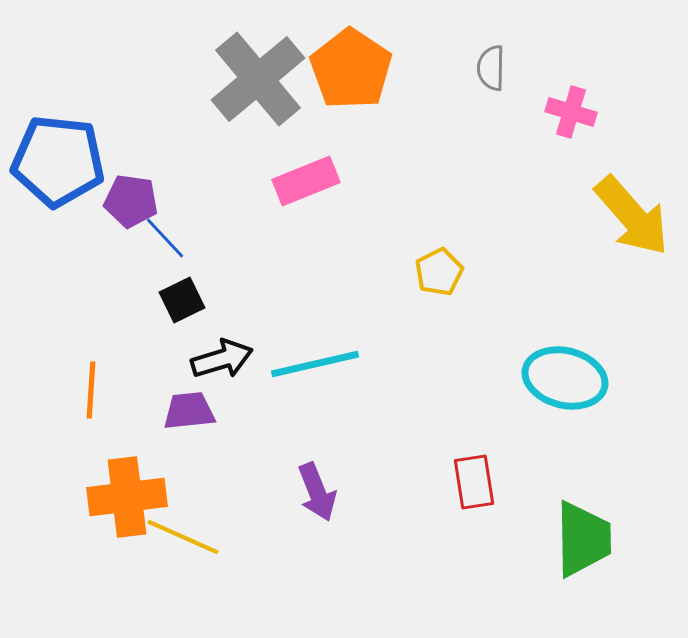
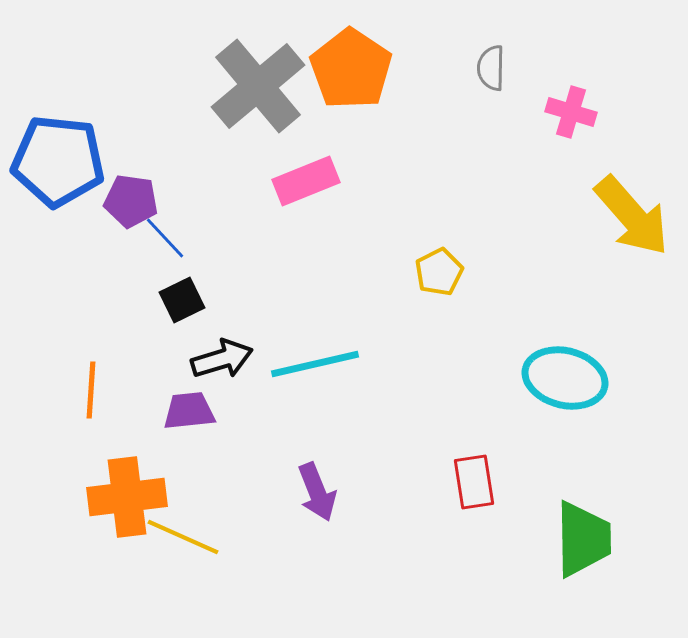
gray cross: moved 7 px down
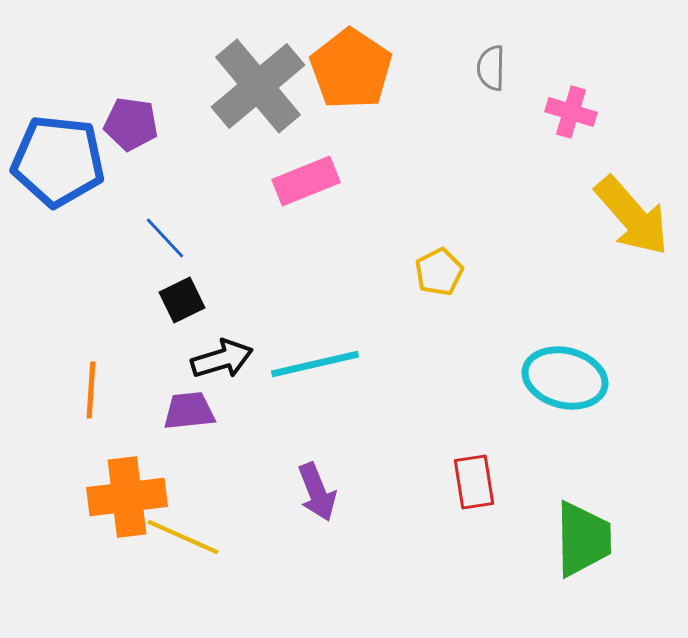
purple pentagon: moved 77 px up
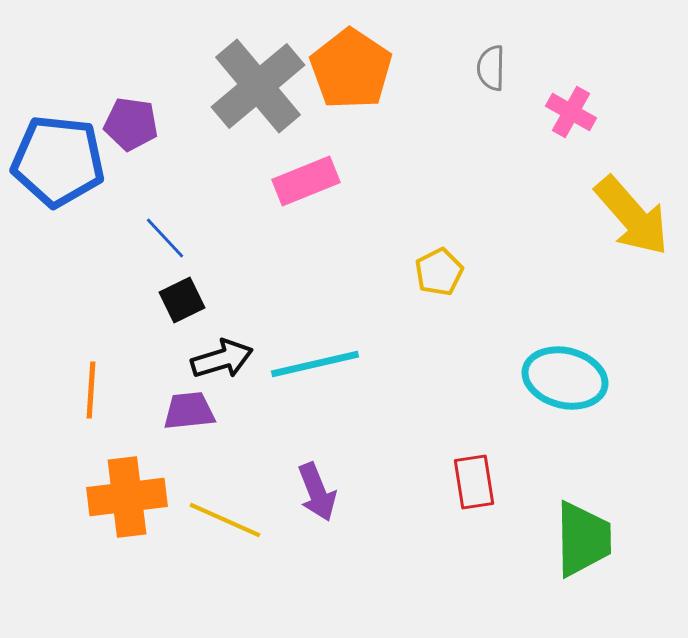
pink cross: rotated 12 degrees clockwise
yellow line: moved 42 px right, 17 px up
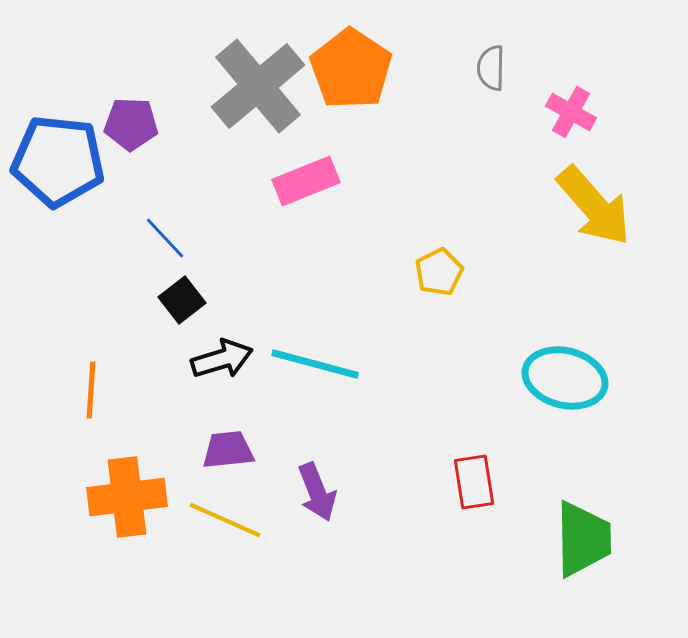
purple pentagon: rotated 6 degrees counterclockwise
yellow arrow: moved 38 px left, 10 px up
black square: rotated 12 degrees counterclockwise
cyan line: rotated 28 degrees clockwise
purple trapezoid: moved 39 px right, 39 px down
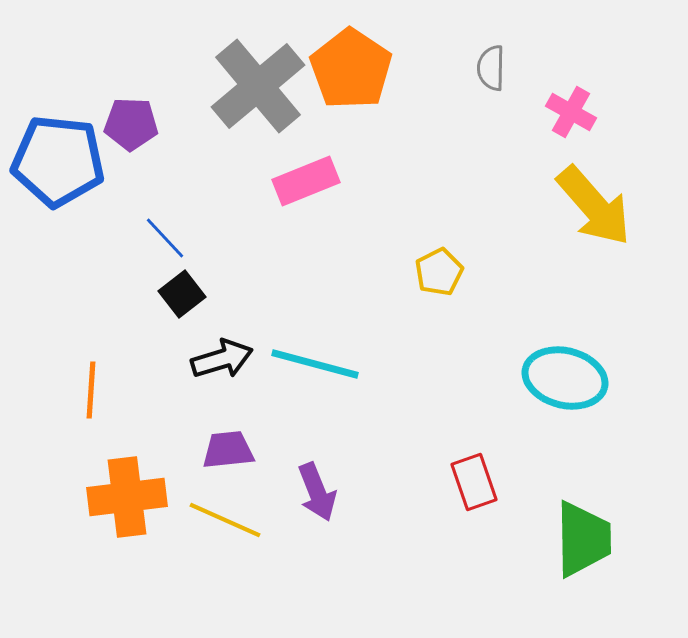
black square: moved 6 px up
red rectangle: rotated 10 degrees counterclockwise
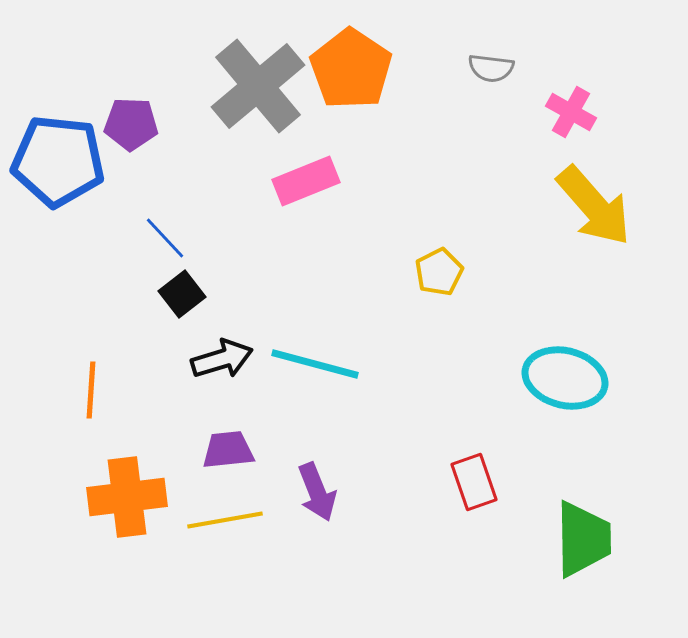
gray semicircle: rotated 84 degrees counterclockwise
yellow line: rotated 34 degrees counterclockwise
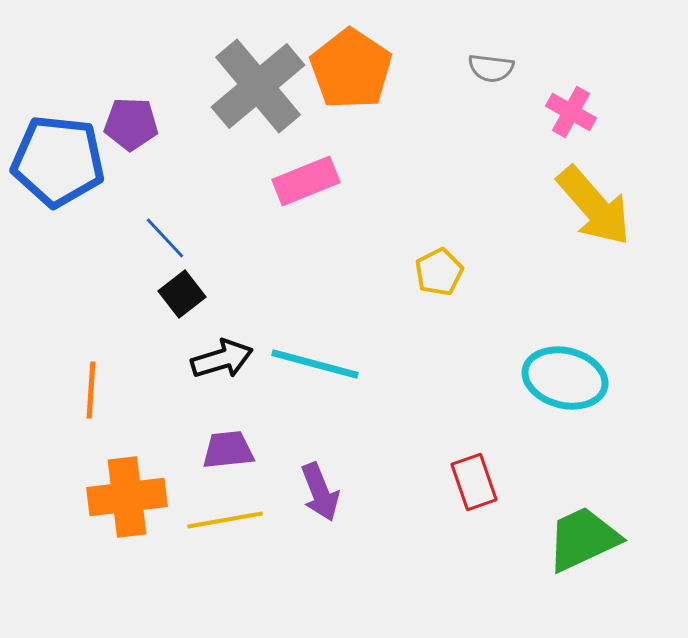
purple arrow: moved 3 px right
green trapezoid: rotated 114 degrees counterclockwise
